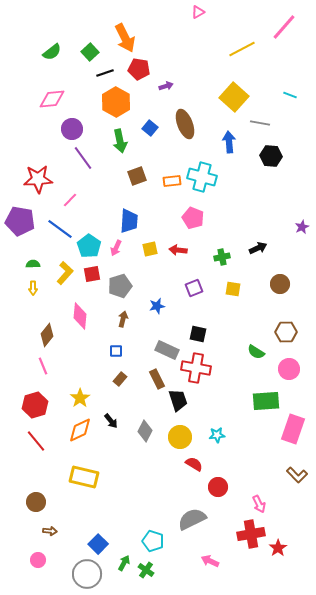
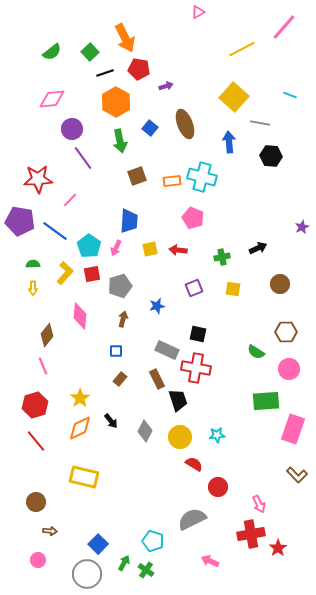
blue line at (60, 229): moved 5 px left, 2 px down
orange diamond at (80, 430): moved 2 px up
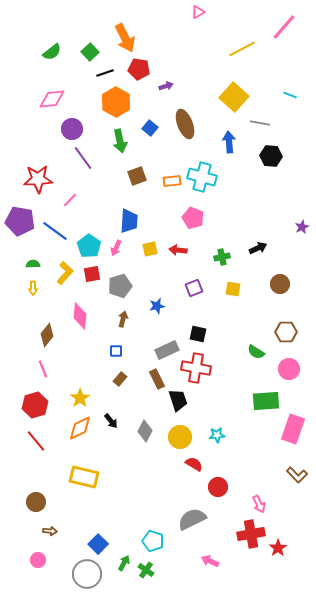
gray rectangle at (167, 350): rotated 50 degrees counterclockwise
pink line at (43, 366): moved 3 px down
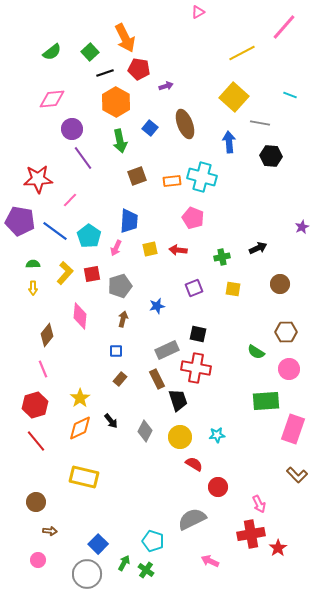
yellow line at (242, 49): moved 4 px down
cyan pentagon at (89, 246): moved 10 px up
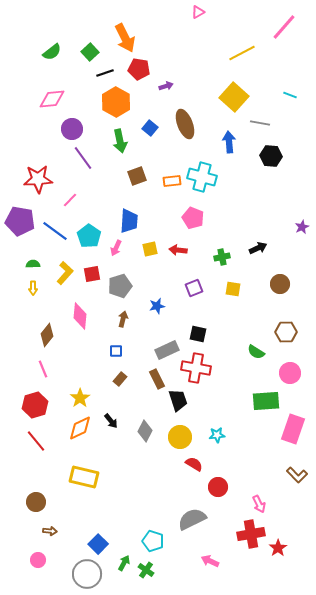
pink circle at (289, 369): moved 1 px right, 4 px down
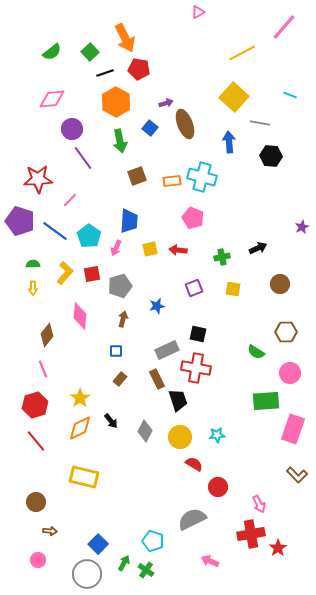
purple arrow at (166, 86): moved 17 px down
purple pentagon at (20, 221): rotated 8 degrees clockwise
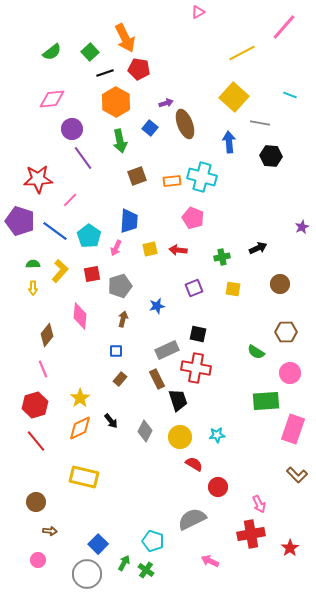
yellow L-shape at (65, 273): moved 5 px left, 2 px up
red star at (278, 548): moved 12 px right
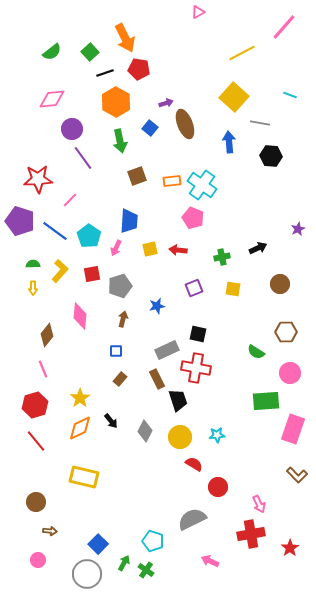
cyan cross at (202, 177): moved 8 px down; rotated 20 degrees clockwise
purple star at (302, 227): moved 4 px left, 2 px down
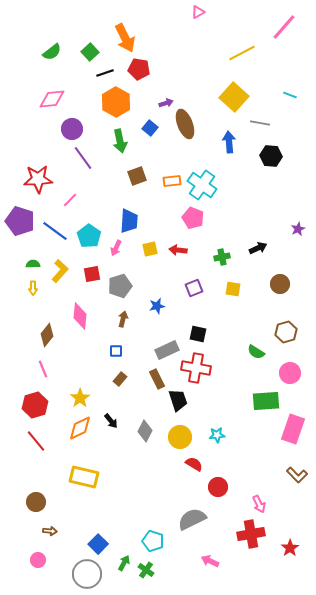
brown hexagon at (286, 332): rotated 15 degrees counterclockwise
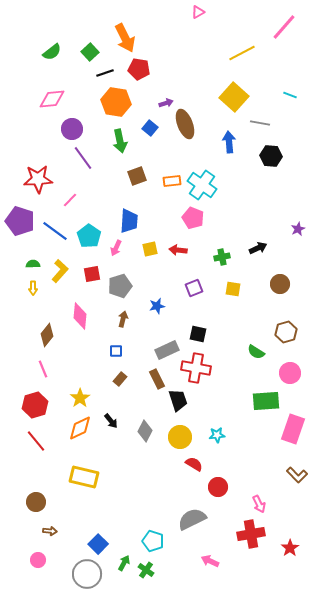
orange hexagon at (116, 102): rotated 20 degrees counterclockwise
